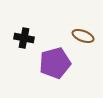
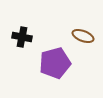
black cross: moved 2 px left, 1 px up
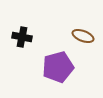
purple pentagon: moved 3 px right, 4 px down
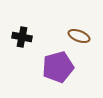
brown ellipse: moved 4 px left
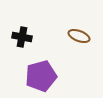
purple pentagon: moved 17 px left, 9 px down
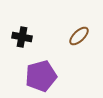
brown ellipse: rotated 65 degrees counterclockwise
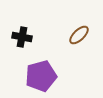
brown ellipse: moved 1 px up
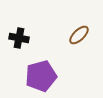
black cross: moved 3 px left, 1 px down
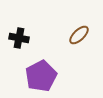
purple pentagon: rotated 12 degrees counterclockwise
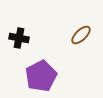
brown ellipse: moved 2 px right
